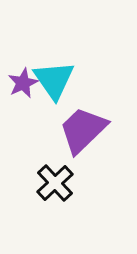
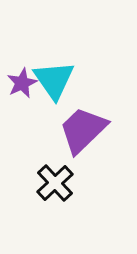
purple star: moved 1 px left
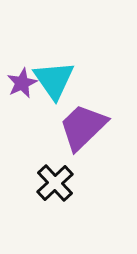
purple trapezoid: moved 3 px up
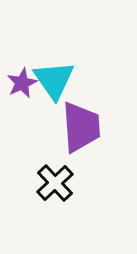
purple trapezoid: moved 2 px left; rotated 130 degrees clockwise
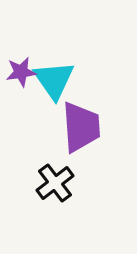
purple star: moved 1 px left, 11 px up; rotated 16 degrees clockwise
black cross: rotated 6 degrees clockwise
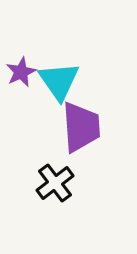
purple star: rotated 16 degrees counterclockwise
cyan triangle: moved 5 px right, 1 px down
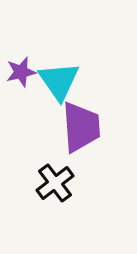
purple star: rotated 12 degrees clockwise
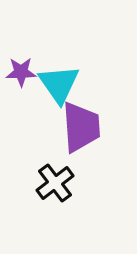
purple star: rotated 12 degrees clockwise
cyan triangle: moved 3 px down
